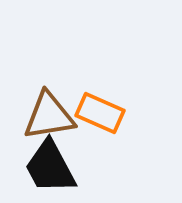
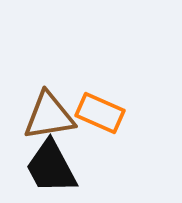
black trapezoid: moved 1 px right
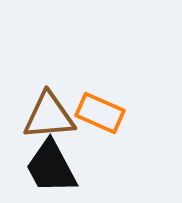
brown triangle: rotated 4 degrees clockwise
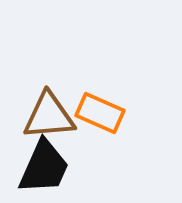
black trapezoid: moved 7 px left; rotated 128 degrees counterclockwise
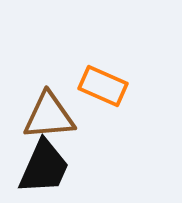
orange rectangle: moved 3 px right, 27 px up
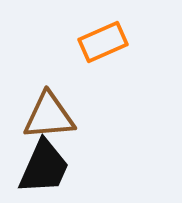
orange rectangle: moved 44 px up; rotated 48 degrees counterclockwise
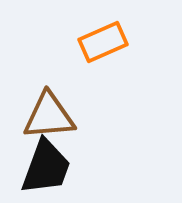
black trapezoid: moved 2 px right; rotated 4 degrees counterclockwise
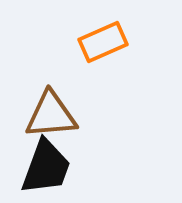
brown triangle: moved 2 px right, 1 px up
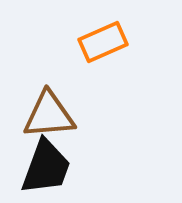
brown triangle: moved 2 px left
